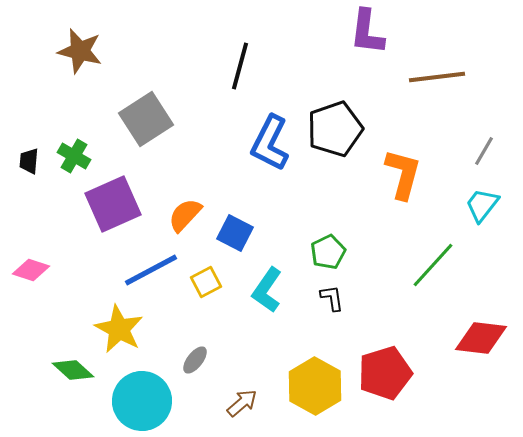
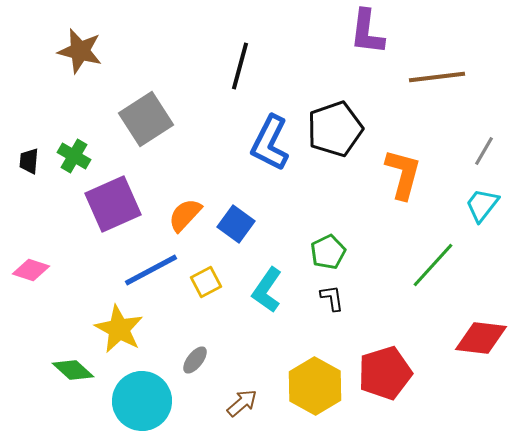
blue square: moved 1 px right, 9 px up; rotated 9 degrees clockwise
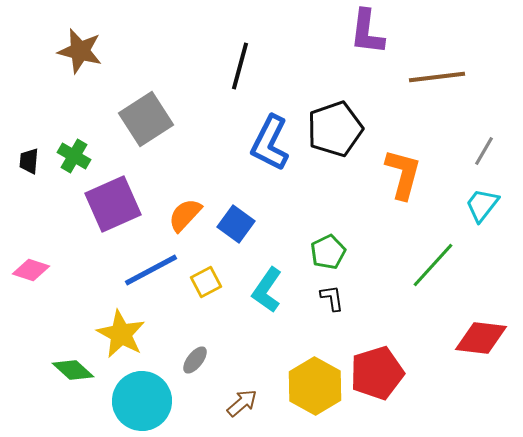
yellow star: moved 2 px right, 5 px down
red pentagon: moved 8 px left
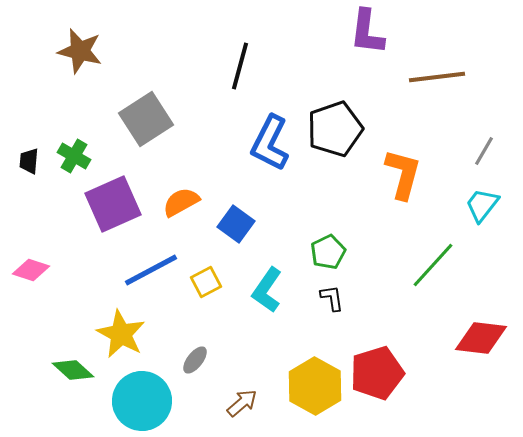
orange semicircle: moved 4 px left, 13 px up; rotated 18 degrees clockwise
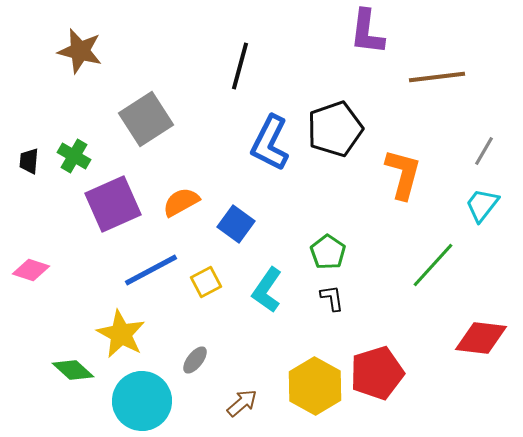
green pentagon: rotated 12 degrees counterclockwise
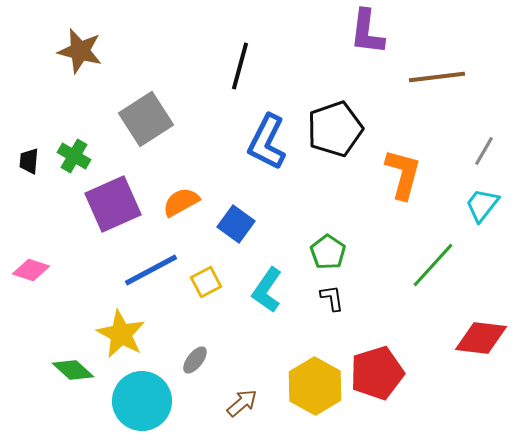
blue L-shape: moved 3 px left, 1 px up
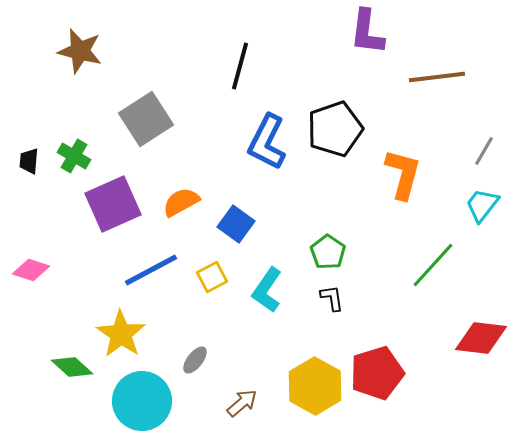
yellow square: moved 6 px right, 5 px up
yellow star: rotated 6 degrees clockwise
green diamond: moved 1 px left, 3 px up
